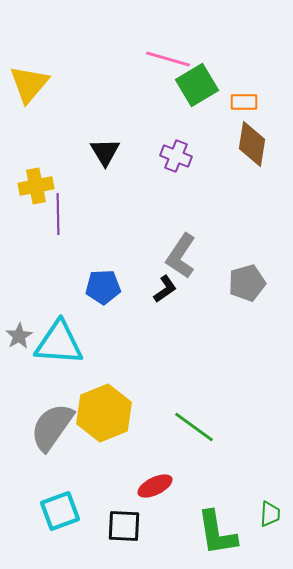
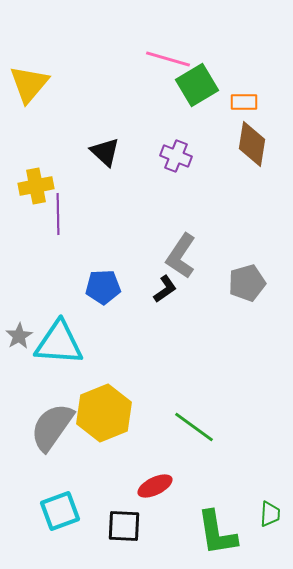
black triangle: rotated 16 degrees counterclockwise
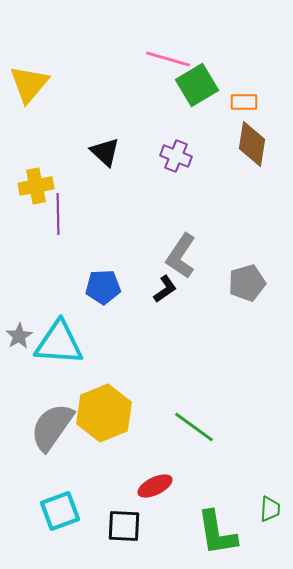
green trapezoid: moved 5 px up
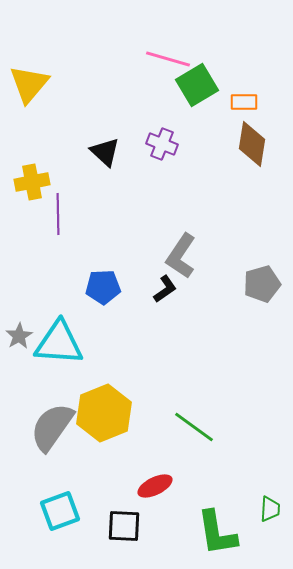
purple cross: moved 14 px left, 12 px up
yellow cross: moved 4 px left, 4 px up
gray pentagon: moved 15 px right, 1 px down
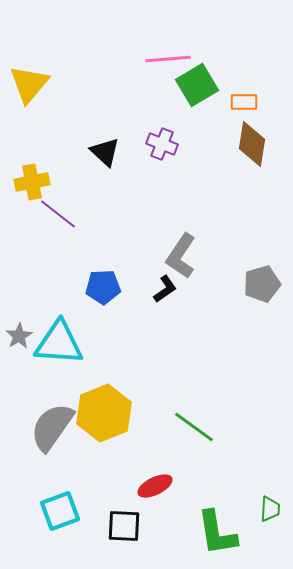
pink line: rotated 21 degrees counterclockwise
purple line: rotated 51 degrees counterclockwise
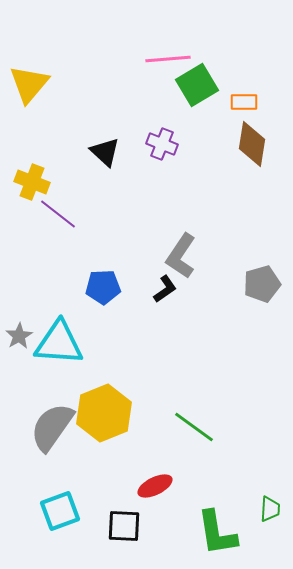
yellow cross: rotated 32 degrees clockwise
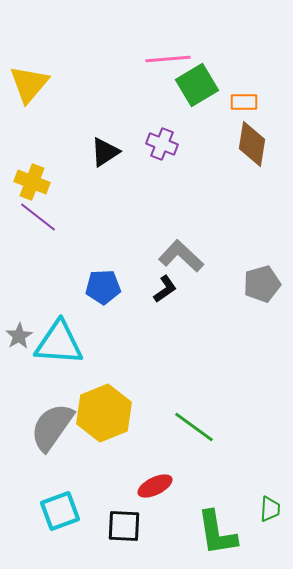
black triangle: rotated 44 degrees clockwise
purple line: moved 20 px left, 3 px down
gray L-shape: rotated 99 degrees clockwise
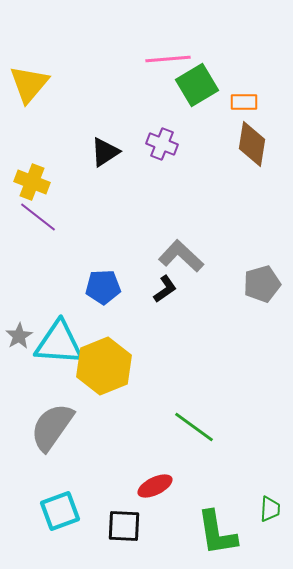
yellow hexagon: moved 47 px up
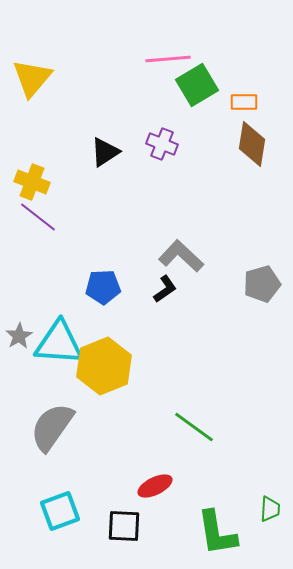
yellow triangle: moved 3 px right, 6 px up
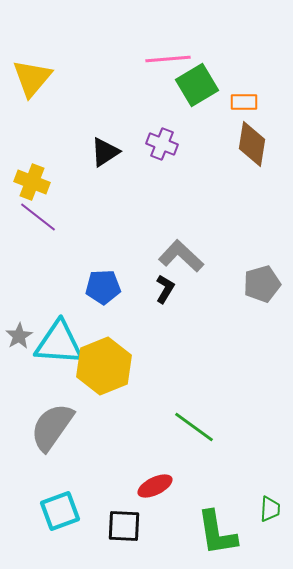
black L-shape: rotated 24 degrees counterclockwise
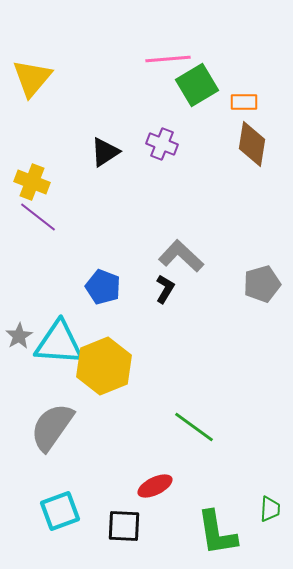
blue pentagon: rotated 24 degrees clockwise
